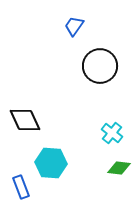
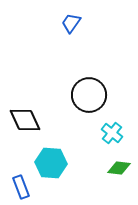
blue trapezoid: moved 3 px left, 3 px up
black circle: moved 11 px left, 29 px down
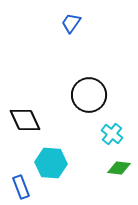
cyan cross: moved 1 px down
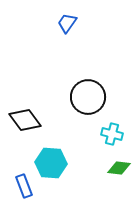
blue trapezoid: moved 4 px left
black circle: moved 1 px left, 2 px down
black diamond: rotated 12 degrees counterclockwise
cyan cross: rotated 25 degrees counterclockwise
blue rectangle: moved 3 px right, 1 px up
